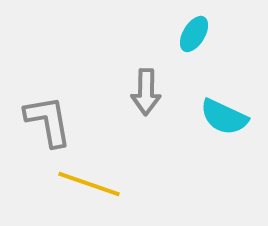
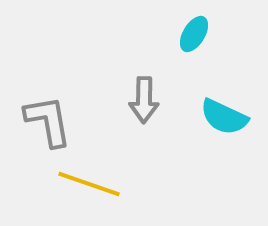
gray arrow: moved 2 px left, 8 px down
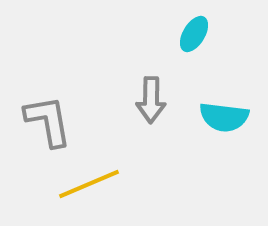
gray arrow: moved 7 px right
cyan semicircle: rotated 18 degrees counterclockwise
yellow line: rotated 42 degrees counterclockwise
